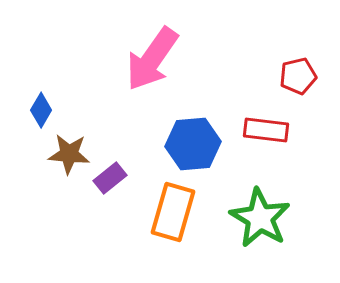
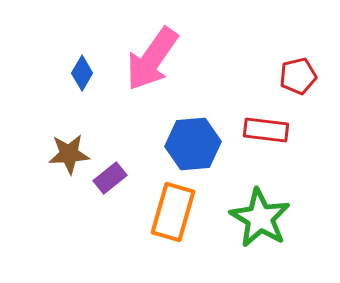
blue diamond: moved 41 px right, 37 px up
brown star: rotated 9 degrees counterclockwise
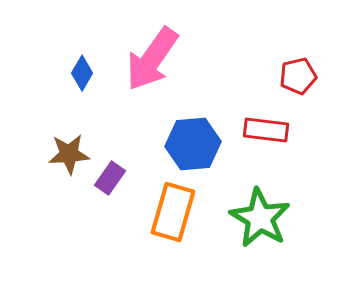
purple rectangle: rotated 16 degrees counterclockwise
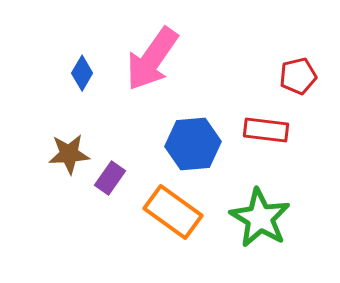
orange rectangle: rotated 70 degrees counterclockwise
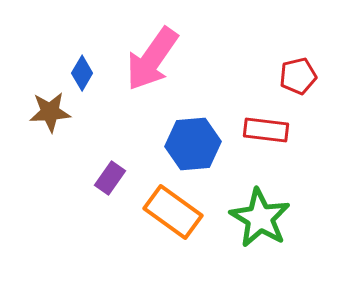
brown star: moved 19 px left, 42 px up
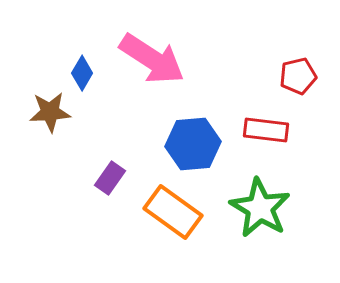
pink arrow: rotated 92 degrees counterclockwise
green star: moved 10 px up
